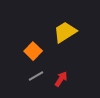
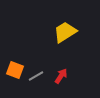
orange square: moved 18 px left, 19 px down; rotated 24 degrees counterclockwise
red arrow: moved 3 px up
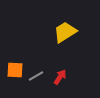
orange square: rotated 18 degrees counterclockwise
red arrow: moved 1 px left, 1 px down
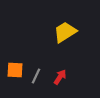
gray line: rotated 35 degrees counterclockwise
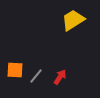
yellow trapezoid: moved 8 px right, 12 px up
gray line: rotated 14 degrees clockwise
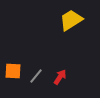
yellow trapezoid: moved 2 px left
orange square: moved 2 px left, 1 px down
